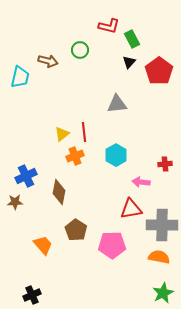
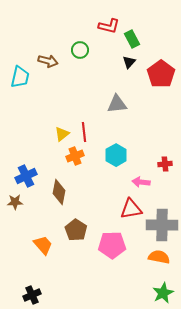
red pentagon: moved 2 px right, 3 px down
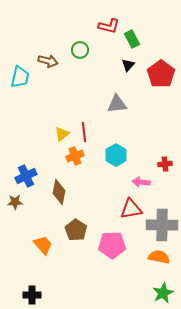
black triangle: moved 1 px left, 3 px down
black cross: rotated 24 degrees clockwise
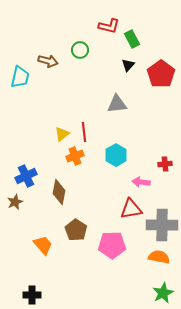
brown star: rotated 21 degrees counterclockwise
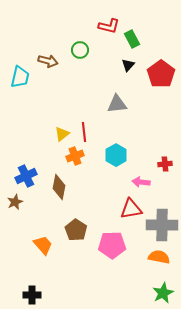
brown diamond: moved 5 px up
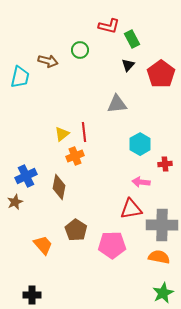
cyan hexagon: moved 24 px right, 11 px up
